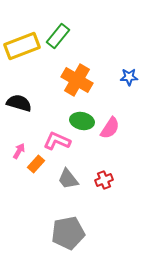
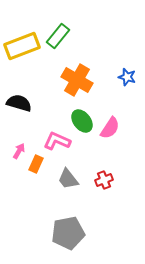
blue star: moved 2 px left; rotated 18 degrees clockwise
green ellipse: rotated 40 degrees clockwise
orange rectangle: rotated 18 degrees counterclockwise
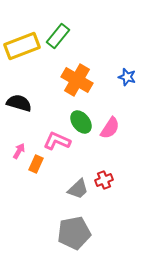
green ellipse: moved 1 px left, 1 px down
gray trapezoid: moved 10 px right, 10 px down; rotated 95 degrees counterclockwise
gray pentagon: moved 6 px right
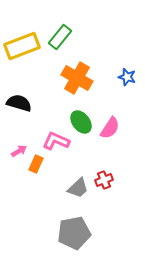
green rectangle: moved 2 px right, 1 px down
orange cross: moved 2 px up
pink L-shape: moved 1 px left
pink arrow: rotated 28 degrees clockwise
gray trapezoid: moved 1 px up
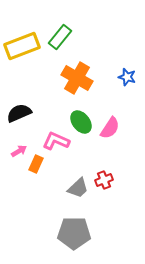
black semicircle: moved 10 px down; rotated 40 degrees counterclockwise
gray pentagon: rotated 12 degrees clockwise
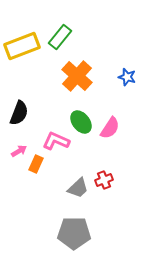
orange cross: moved 2 px up; rotated 12 degrees clockwise
black semicircle: rotated 135 degrees clockwise
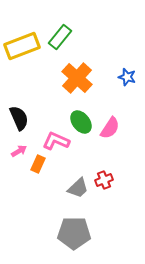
orange cross: moved 2 px down
black semicircle: moved 5 px down; rotated 45 degrees counterclockwise
orange rectangle: moved 2 px right
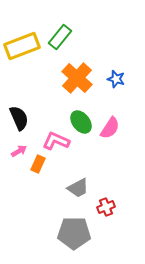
blue star: moved 11 px left, 2 px down
red cross: moved 2 px right, 27 px down
gray trapezoid: rotated 15 degrees clockwise
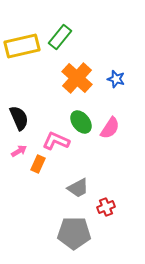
yellow rectangle: rotated 8 degrees clockwise
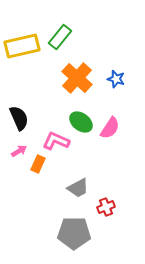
green ellipse: rotated 15 degrees counterclockwise
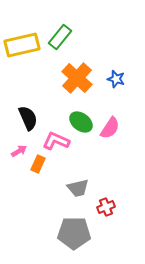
yellow rectangle: moved 1 px up
black semicircle: moved 9 px right
gray trapezoid: rotated 15 degrees clockwise
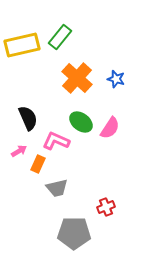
gray trapezoid: moved 21 px left
